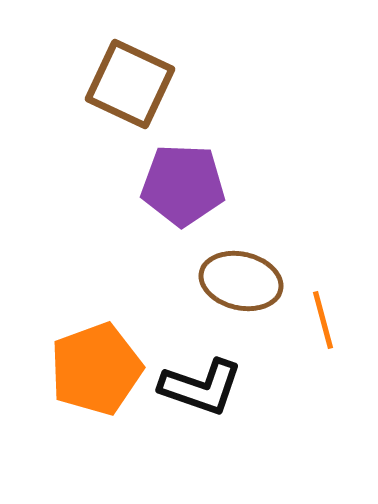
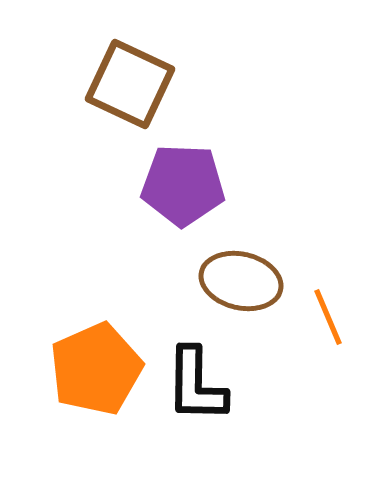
orange line: moved 5 px right, 3 px up; rotated 8 degrees counterclockwise
orange pentagon: rotated 4 degrees counterclockwise
black L-shape: moved 5 px left, 2 px up; rotated 72 degrees clockwise
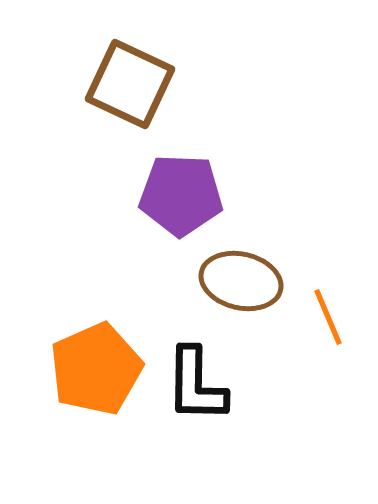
purple pentagon: moved 2 px left, 10 px down
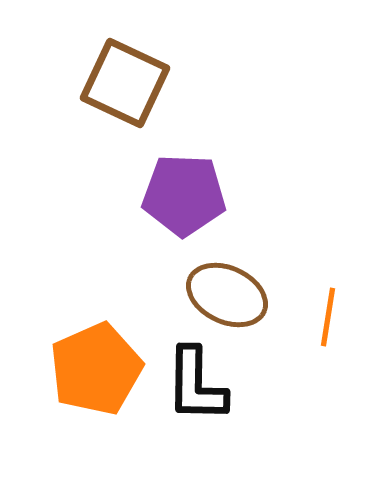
brown square: moved 5 px left, 1 px up
purple pentagon: moved 3 px right
brown ellipse: moved 14 px left, 14 px down; rotated 12 degrees clockwise
orange line: rotated 32 degrees clockwise
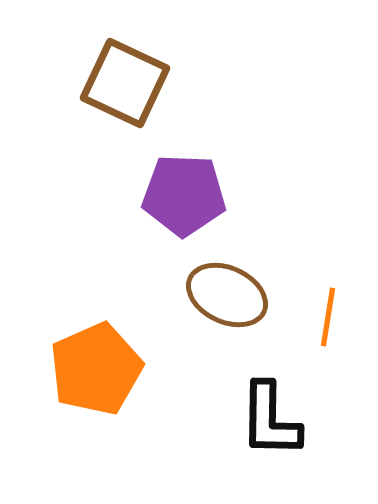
black L-shape: moved 74 px right, 35 px down
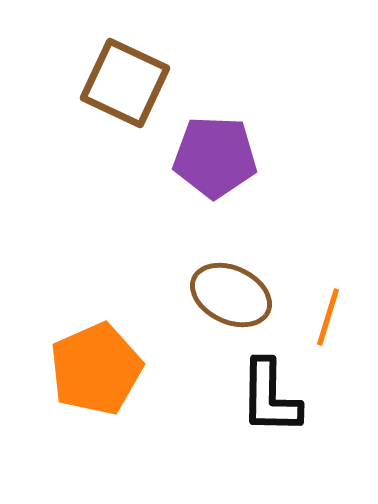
purple pentagon: moved 31 px right, 38 px up
brown ellipse: moved 4 px right
orange line: rotated 8 degrees clockwise
black L-shape: moved 23 px up
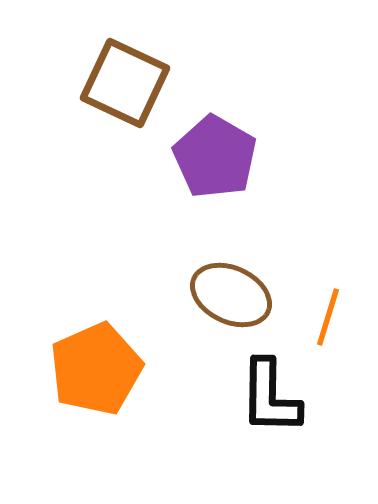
purple pentagon: rotated 28 degrees clockwise
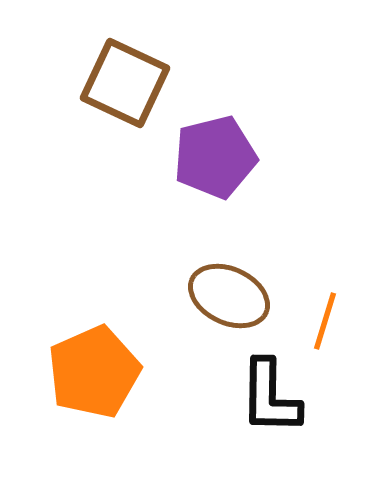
purple pentagon: rotated 28 degrees clockwise
brown ellipse: moved 2 px left, 1 px down
orange line: moved 3 px left, 4 px down
orange pentagon: moved 2 px left, 3 px down
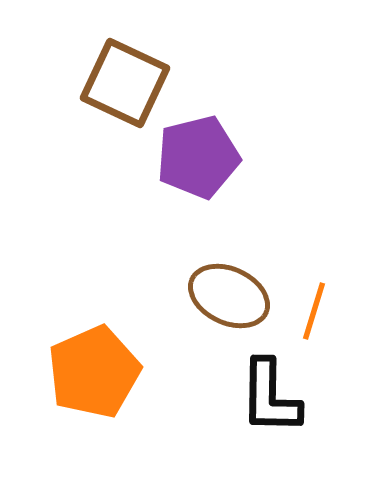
purple pentagon: moved 17 px left
orange line: moved 11 px left, 10 px up
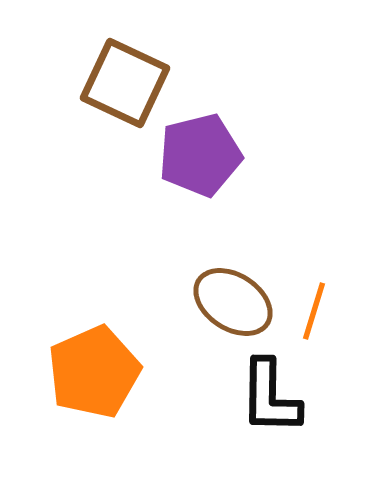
purple pentagon: moved 2 px right, 2 px up
brown ellipse: moved 4 px right, 6 px down; rotated 8 degrees clockwise
